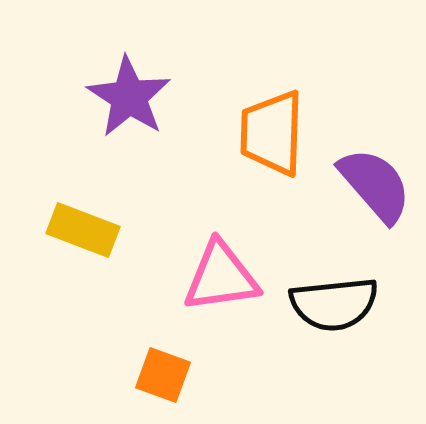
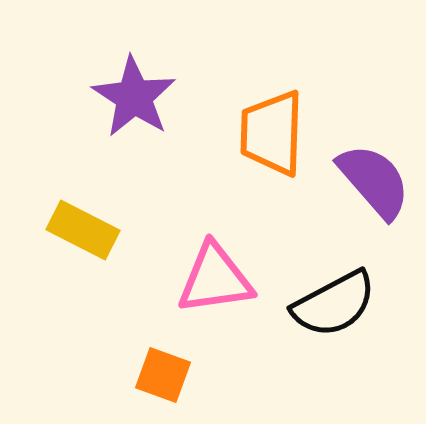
purple star: moved 5 px right
purple semicircle: moved 1 px left, 4 px up
yellow rectangle: rotated 6 degrees clockwise
pink triangle: moved 6 px left, 2 px down
black semicircle: rotated 22 degrees counterclockwise
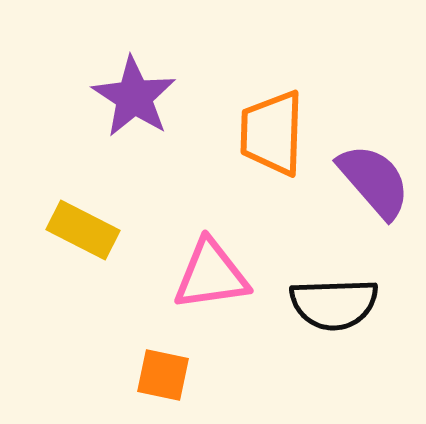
pink triangle: moved 4 px left, 4 px up
black semicircle: rotated 26 degrees clockwise
orange square: rotated 8 degrees counterclockwise
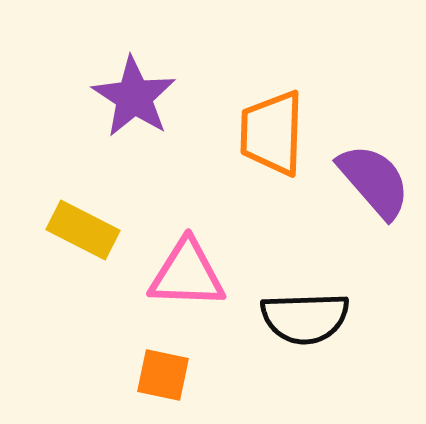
pink triangle: moved 24 px left, 1 px up; rotated 10 degrees clockwise
black semicircle: moved 29 px left, 14 px down
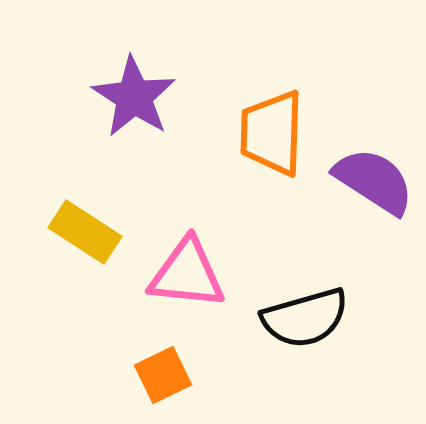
purple semicircle: rotated 16 degrees counterclockwise
yellow rectangle: moved 2 px right, 2 px down; rotated 6 degrees clockwise
pink triangle: rotated 4 degrees clockwise
black semicircle: rotated 14 degrees counterclockwise
orange square: rotated 38 degrees counterclockwise
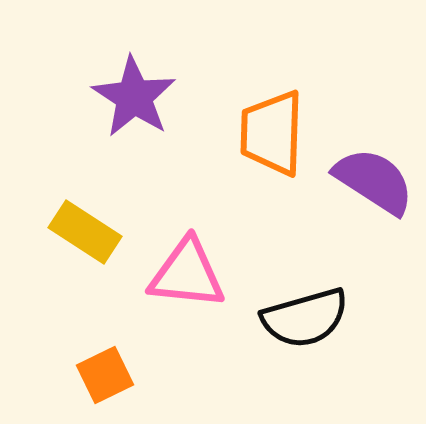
orange square: moved 58 px left
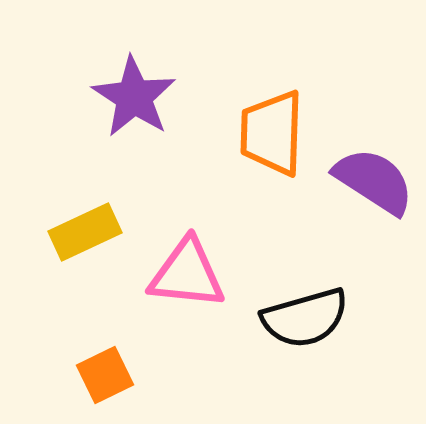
yellow rectangle: rotated 58 degrees counterclockwise
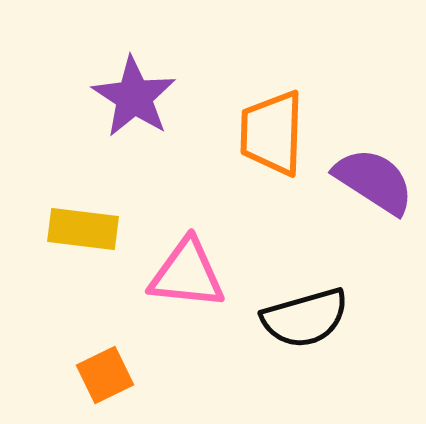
yellow rectangle: moved 2 px left, 3 px up; rotated 32 degrees clockwise
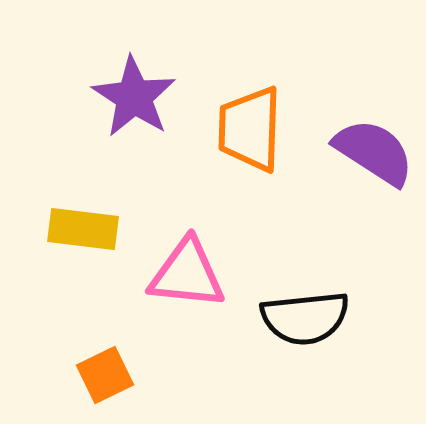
orange trapezoid: moved 22 px left, 4 px up
purple semicircle: moved 29 px up
black semicircle: rotated 10 degrees clockwise
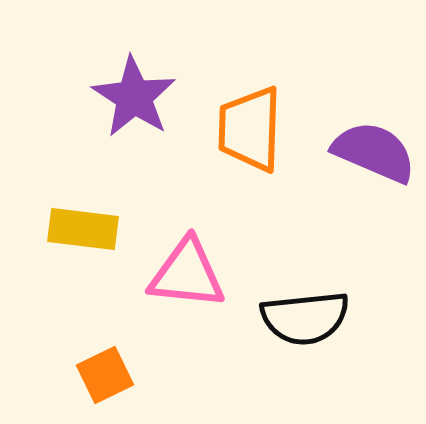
purple semicircle: rotated 10 degrees counterclockwise
